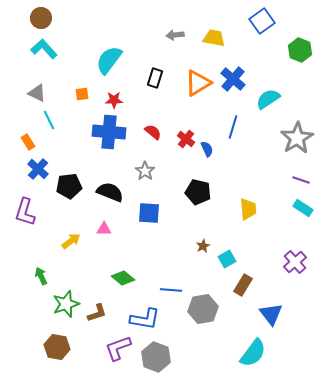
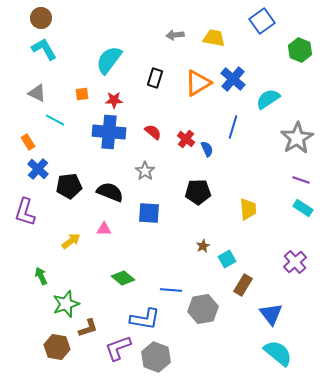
cyan L-shape at (44, 49): rotated 12 degrees clockwise
cyan line at (49, 120): moved 6 px right; rotated 36 degrees counterclockwise
black pentagon at (198, 192): rotated 15 degrees counterclockwise
brown L-shape at (97, 313): moved 9 px left, 15 px down
cyan semicircle at (253, 353): moved 25 px right; rotated 88 degrees counterclockwise
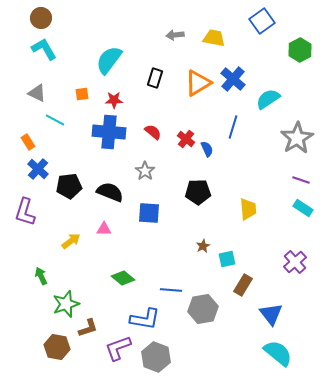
green hexagon at (300, 50): rotated 10 degrees clockwise
cyan square at (227, 259): rotated 18 degrees clockwise
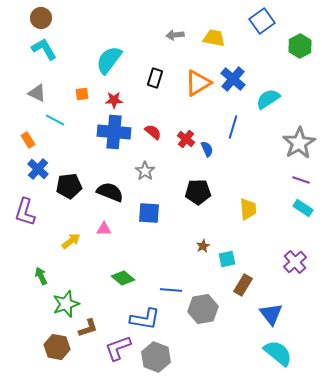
green hexagon at (300, 50): moved 4 px up
blue cross at (109, 132): moved 5 px right
gray star at (297, 138): moved 2 px right, 5 px down
orange rectangle at (28, 142): moved 2 px up
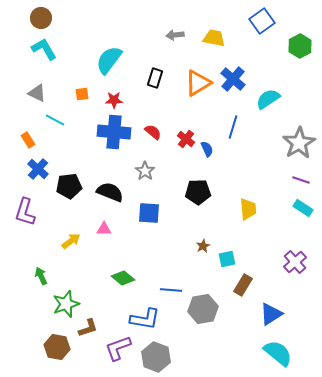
blue triangle at (271, 314): rotated 35 degrees clockwise
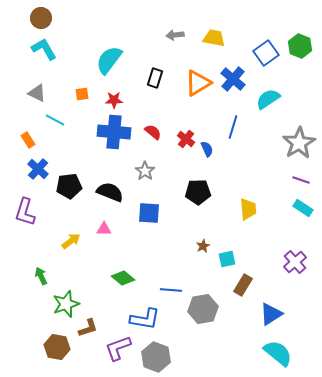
blue square at (262, 21): moved 4 px right, 32 px down
green hexagon at (300, 46): rotated 10 degrees counterclockwise
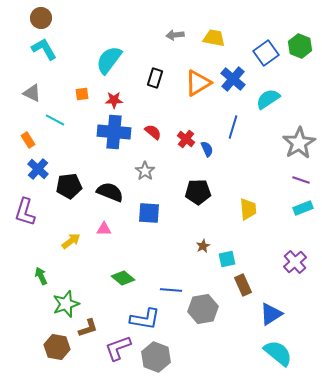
gray triangle at (37, 93): moved 5 px left
cyan rectangle at (303, 208): rotated 54 degrees counterclockwise
brown rectangle at (243, 285): rotated 55 degrees counterclockwise
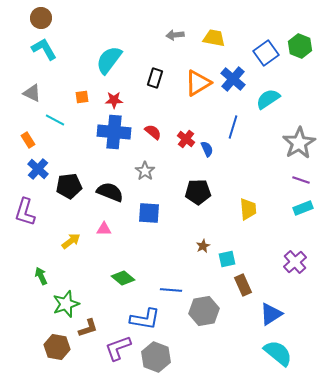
orange square at (82, 94): moved 3 px down
gray hexagon at (203, 309): moved 1 px right, 2 px down
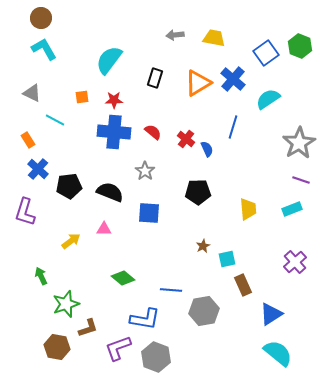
cyan rectangle at (303, 208): moved 11 px left, 1 px down
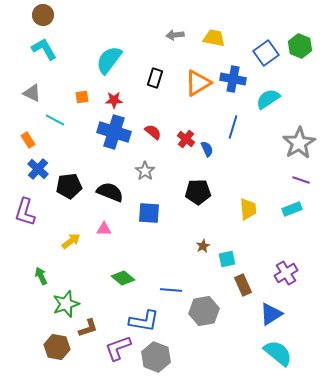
brown circle at (41, 18): moved 2 px right, 3 px up
blue cross at (233, 79): rotated 30 degrees counterclockwise
blue cross at (114, 132): rotated 12 degrees clockwise
purple cross at (295, 262): moved 9 px left, 11 px down; rotated 10 degrees clockwise
blue L-shape at (145, 319): moved 1 px left, 2 px down
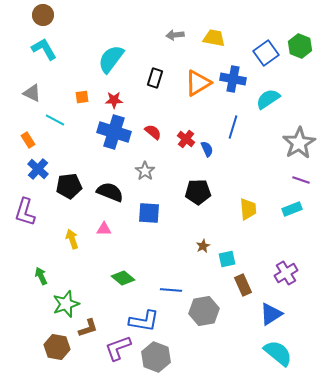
cyan semicircle at (109, 60): moved 2 px right, 1 px up
yellow arrow at (71, 241): moved 1 px right, 2 px up; rotated 72 degrees counterclockwise
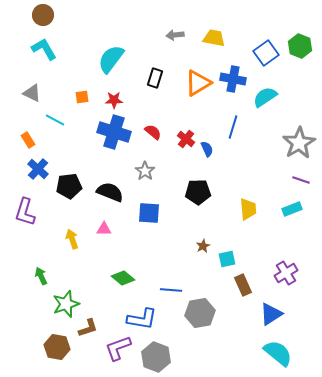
cyan semicircle at (268, 99): moved 3 px left, 2 px up
gray hexagon at (204, 311): moved 4 px left, 2 px down
blue L-shape at (144, 321): moved 2 px left, 2 px up
